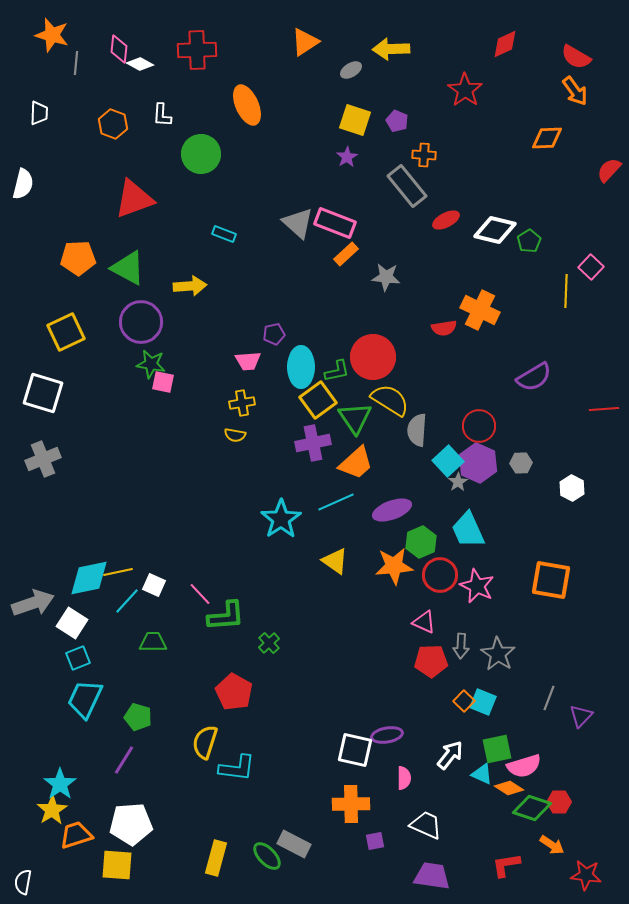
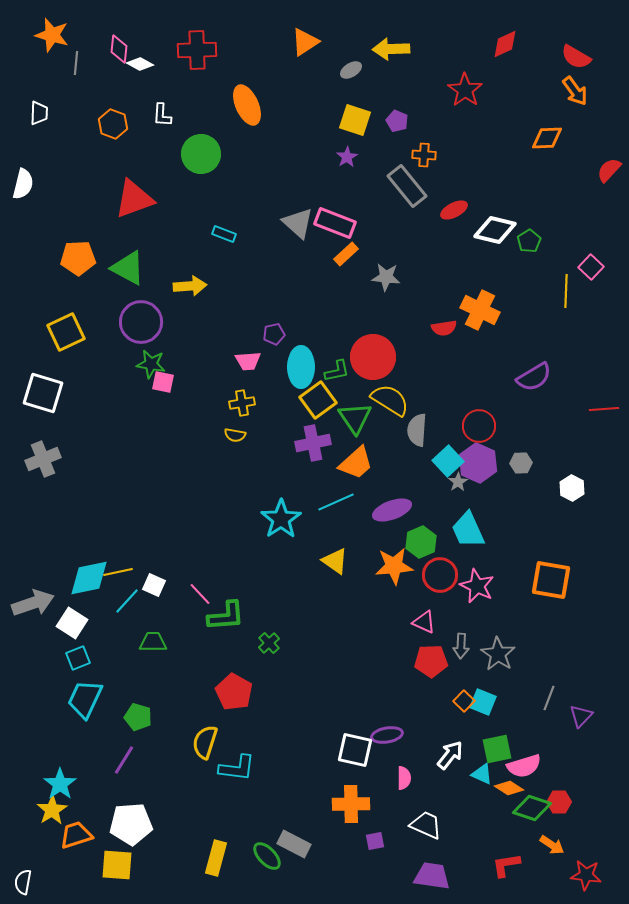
red ellipse at (446, 220): moved 8 px right, 10 px up
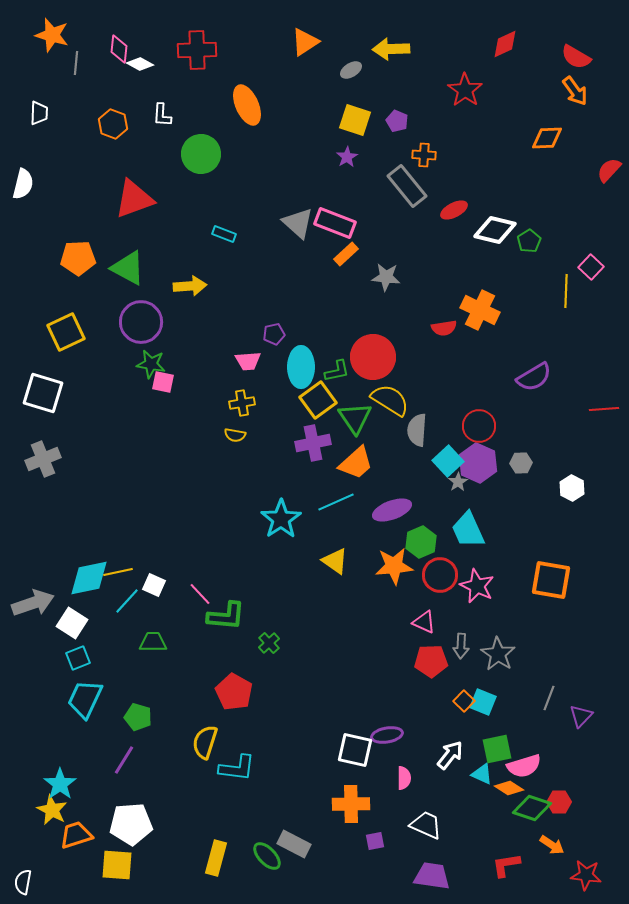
green L-shape at (226, 616): rotated 9 degrees clockwise
yellow star at (52, 810): rotated 12 degrees counterclockwise
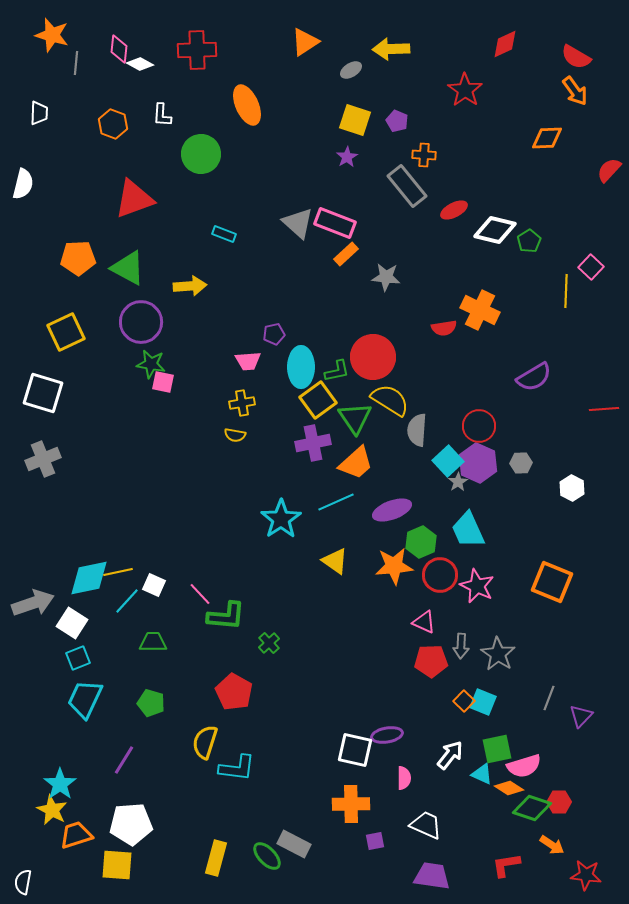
orange square at (551, 580): moved 1 px right, 2 px down; rotated 12 degrees clockwise
green pentagon at (138, 717): moved 13 px right, 14 px up
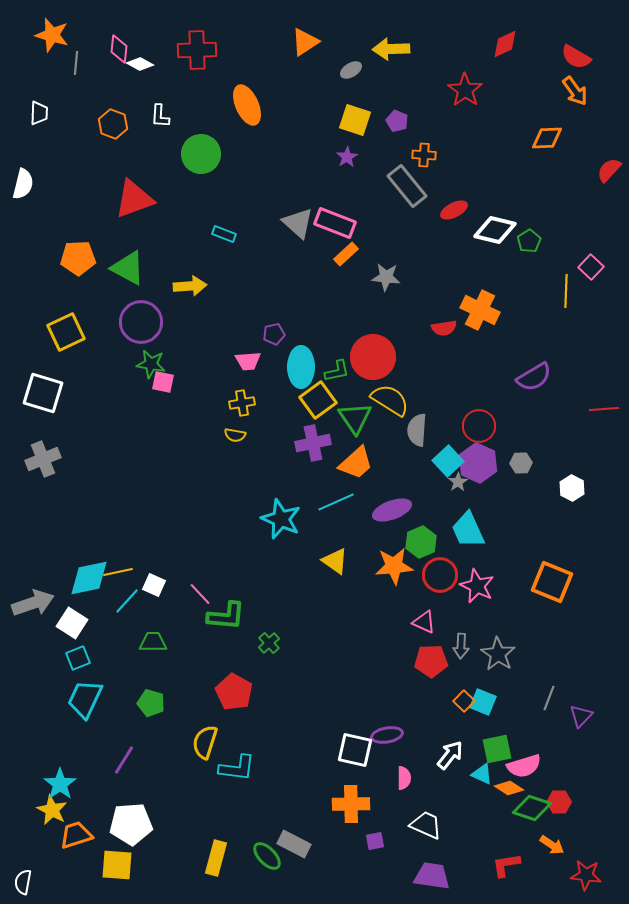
white L-shape at (162, 115): moved 2 px left, 1 px down
cyan star at (281, 519): rotated 15 degrees counterclockwise
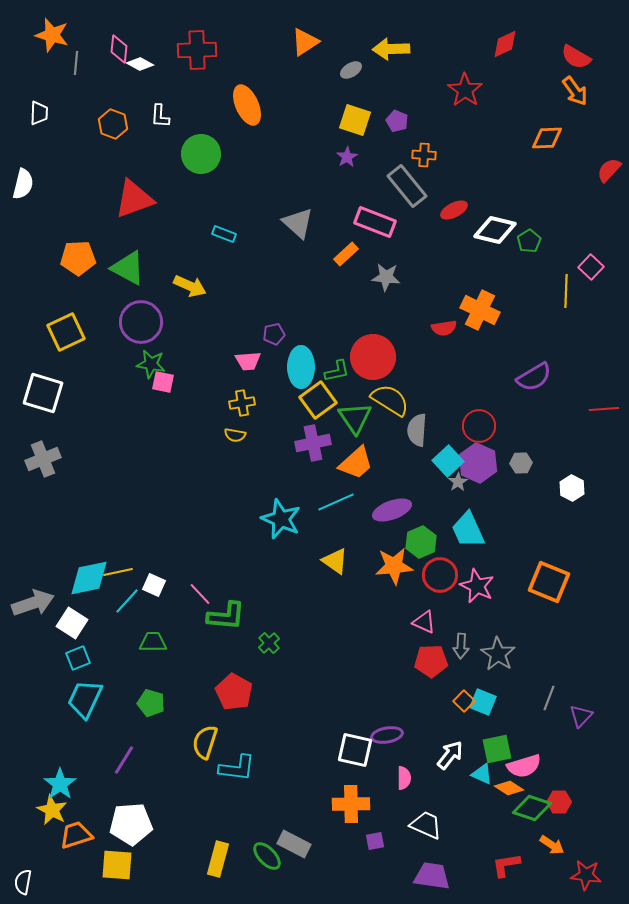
pink rectangle at (335, 223): moved 40 px right, 1 px up
yellow arrow at (190, 286): rotated 28 degrees clockwise
orange square at (552, 582): moved 3 px left
yellow rectangle at (216, 858): moved 2 px right, 1 px down
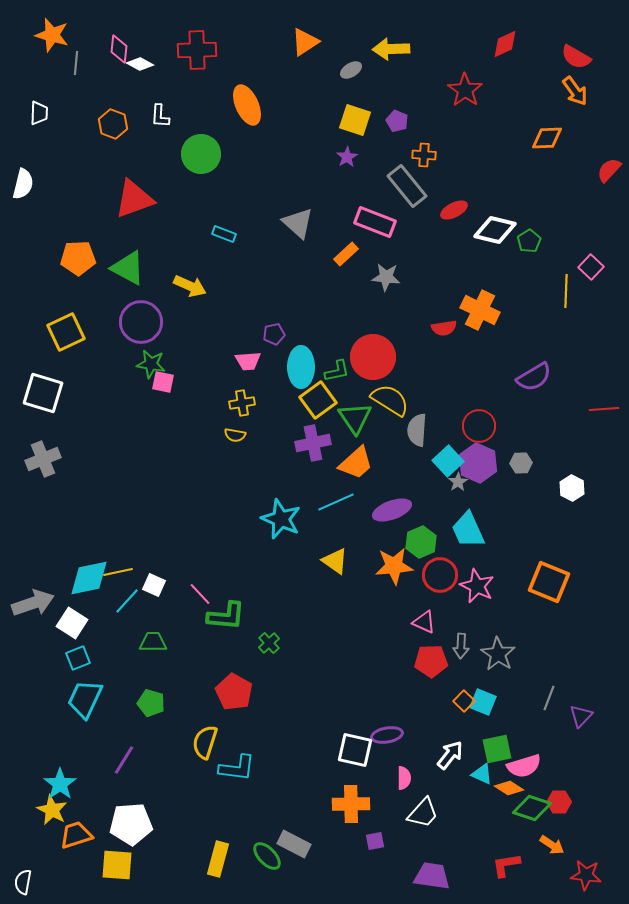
white trapezoid at (426, 825): moved 3 px left, 12 px up; rotated 108 degrees clockwise
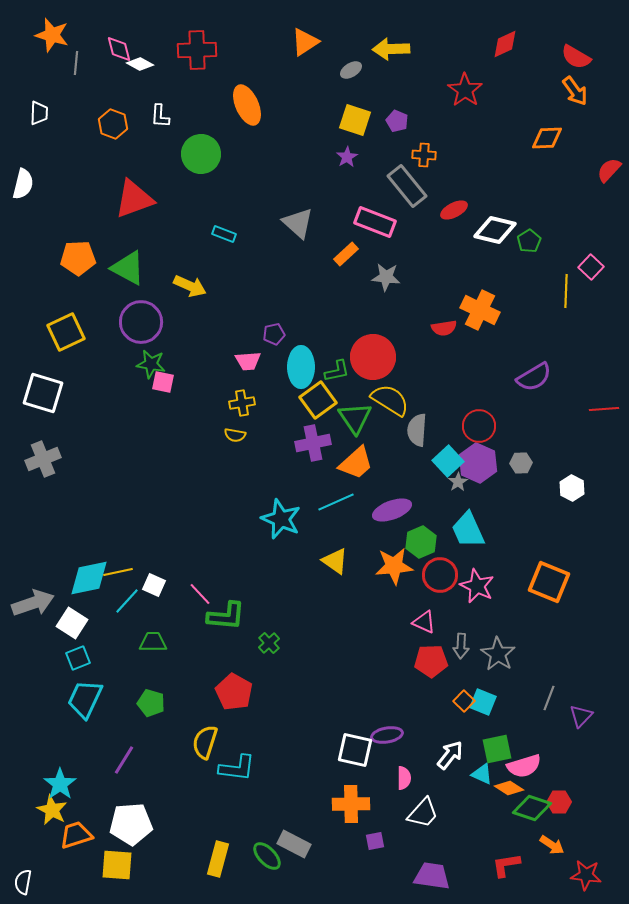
pink diamond at (119, 49): rotated 20 degrees counterclockwise
